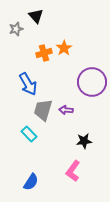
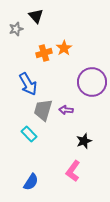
black star: rotated 14 degrees counterclockwise
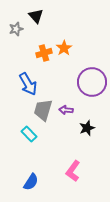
black star: moved 3 px right, 13 px up
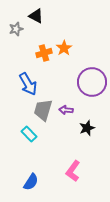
black triangle: rotated 21 degrees counterclockwise
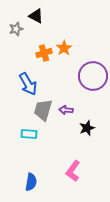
purple circle: moved 1 px right, 6 px up
cyan rectangle: rotated 42 degrees counterclockwise
blue semicircle: rotated 24 degrees counterclockwise
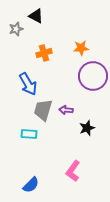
orange star: moved 17 px right; rotated 28 degrees clockwise
blue semicircle: moved 3 px down; rotated 36 degrees clockwise
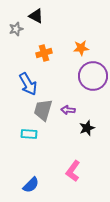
purple arrow: moved 2 px right
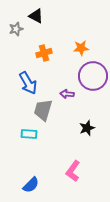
blue arrow: moved 1 px up
purple arrow: moved 1 px left, 16 px up
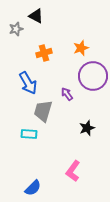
orange star: rotated 14 degrees counterclockwise
purple arrow: rotated 48 degrees clockwise
gray trapezoid: moved 1 px down
blue semicircle: moved 2 px right, 3 px down
